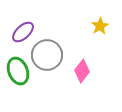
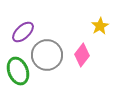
pink diamond: moved 16 px up
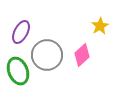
purple ellipse: moved 2 px left; rotated 20 degrees counterclockwise
pink diamond: rotated 10 degrees clockwise
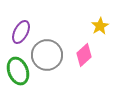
pink diamond: moved 2 px right
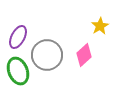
purple ellipse: moved 3 px left, 5 px down
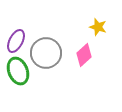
yellow star: moved 2 px left, 1 px down; rotated 24 degrees counterclockwise
purple ellipse: moved 2 px left, 4 px down
gray circle: moved 1 px left, 2 px up
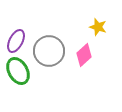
gray circle: moved 3 px right, 2 px up
green ellipse: rotated 8 degrees counterclockwise
